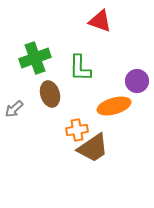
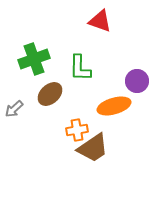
green cross: moved 1 px left, 1 px down
brown ellipse: rotated 65 degrees clockwise
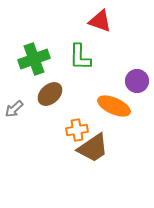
green L-shape: moved 11 px up
orange ellipse: rotated 40 degrees clockwise
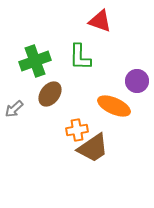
green cross: moved 1 px right, 2 px down
brown ellipse: rotated 10 degrees counterclockwise
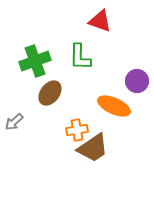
brown ellipse: moved 1 px up
gray arrow: moved 13 px down
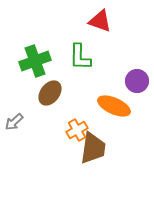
orange cross: rotated 20 degrees counterclockwise
brown trapezoid: rotated 48 degrees counterclockwise
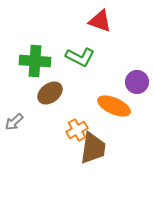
green L-shape: rotated 64 degrees counterclockwise
green cross: rotated 24 degrees clockwise
purple circle: moved 1 px down
brown ellipse: rotated 15 degrees clockwise
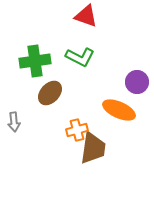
red triangle: moved 14 px left, 5 px up
green cross: rotated 12 degrees counterclockwise
brown ellipse: rotated 10 degrees counterclockwise
orange ellipse: moved 5 px right, 4 px down
gray arrow: rotated 54 degrees counterclockwise
orange cross: rotated 15 degrees clockwise
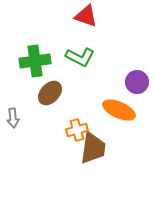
gray arrow: moved 1 px left, 4 px up
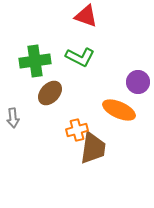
purple circle: moved 1 px right
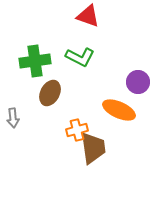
red triangle: moved 2 px right
brown ellipse: rotated 15 degrees counterclockwise
brown trapezoid: rotated 16 degrees counterclockwise
